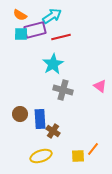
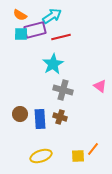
brown cross: moved 7 px right, 14 px up; rotated 16 degrees counterclockwise
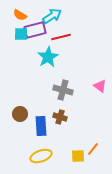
cyan star: moved 5 px left, 7 px up
blue rectangle: moved 1 px right, 7 px down
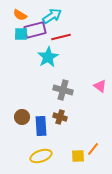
brown circle: moved 2 px right, 3 px down
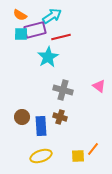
pink triangle: moved 1 px left
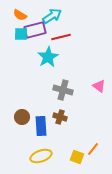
yellow square: moved 1 px left, 1 px down; rotated 24 degrees clockwise
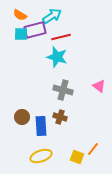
cyan star: moved 9 px right; rotated 25 degrees counterclockwise
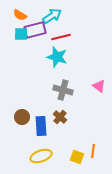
brown cross: rotated 24 degrees clockwise
orange line: moved 2 px down; rotated 32 degrees counterclockwise
